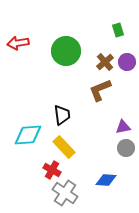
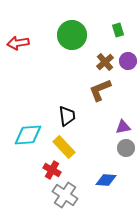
green circle: moved 6 px right, 16 px up
purple circle: moved 1 px right, 1 px up
black trapezoid: moved 5 px right, 1 px down
gray cross: moved 2 px down
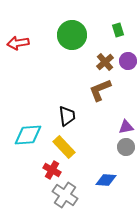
purple triangle: moved 3 px right
gray circle: moved 1 px up
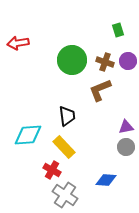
green circle: moved 25 px down
brown cross: rotated 30 degrees counterclockwise
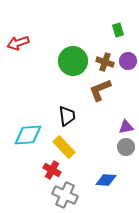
red arrow: rotated 10 degrees counterclockwise
green circle: moved 1 px right, 1 px down
gray cross: rotated 10 degrees counterclockwise
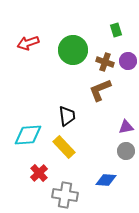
green rectangle: moved 2 px left
red arrow: moved 10 px right
green circle: moved 11 px up
gray circle: moved 4 px down
red cross: moved 13 px left, 3 px down; rotated 18 degrees clockwise
gray cross: rotated 15 degrees counterclockwise
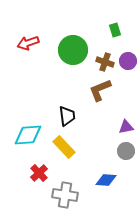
green rectangle: moved 1 px left
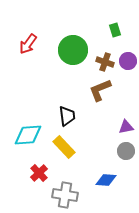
red arrow: moved 1 px down; rotated 35 degrees counterclockwise
